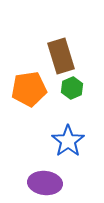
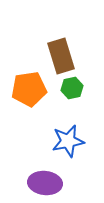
green hexagon: rotated 10 degrees clockwise
blue star: rotated 24 degrees clockwise
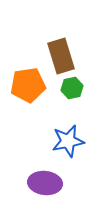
orange pentagon: moved 1 px left, 4 px up
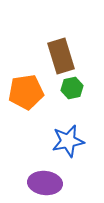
orange pentagon: moved 2 px left, 7 px down
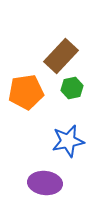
brown rectangle: rotated 60 degrees clockwise
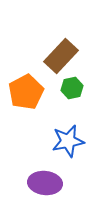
orange pentagon: rotated 20 degrees counterclockwise
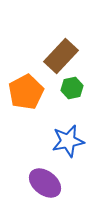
purple ellipse: rotated 32 degrees clockwise
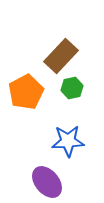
blue star: rotated 8 degrees clockwise
purple ellipse: moved 2 px right, 1 px up; rotated 12 degrees clockwise
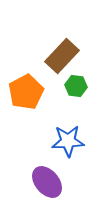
brown rectangle: moved 1 px right
green hexagon: moved 4 px right, 2 px up; rotated 20 degrees clockwise
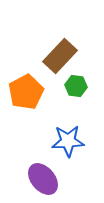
brown rectangle: moved 2 px left
purple ellipse: moved 4 px left, 3 px up
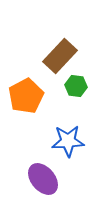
orange pentagon: moved 4 px down
